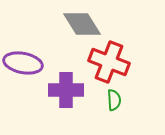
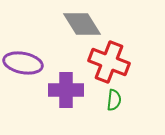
green semicircle: rotated 10 degrees clockwise
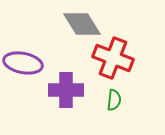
red cross: moved 4 px right, 4 px up
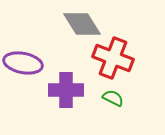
green semicircle: moved 1 px left, 2 px up; rotated 70 degrees counterclockwise
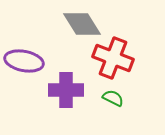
purple ellipse: moved 1 px right, 2 px up
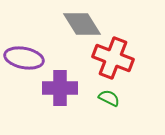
purple ellipse: moved 3 px up
purple cross: moved 6 px left, 2 px up
green semicircle: moved 4 px left
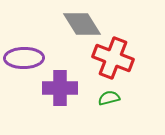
purple ellipse: rotated 12 degrees counterclockwise
green semicircle: rotated 40 degrees counterclockwise
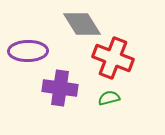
purple ellipse: moved 4 px right, 7 px up
purple cross: rotated 8 degrees clockwise
